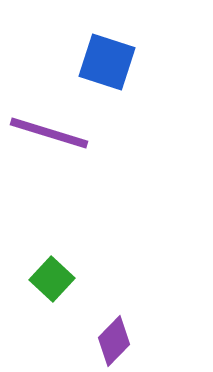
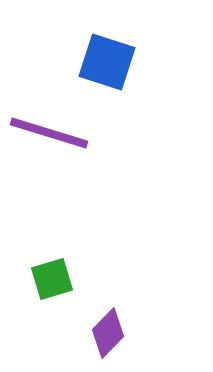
green square: rotated 30 degrees clockwise
purple diamond: moved 6 px left, 8 px up
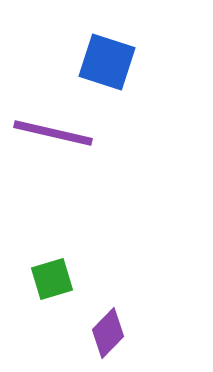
purple line: moved 4 px right; rotated 4 degrees counterclockwise
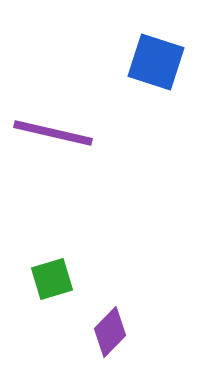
blue square: moved 49 px right
purple diamond: moved 2 px right, 1 px up
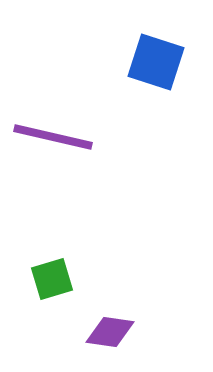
purple line: moved 4 px down
purple diamond: rotated 54 degrees clockwise
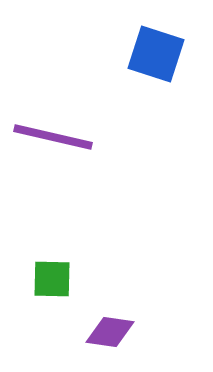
blue square: moved 8 px up
green square: rotated 18 degrees clockwise
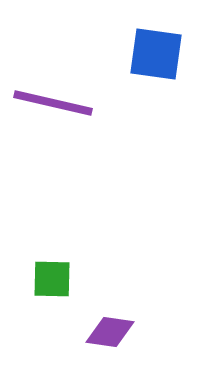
blue square: rotated 10 degrees counterclockwise
purple line: moved 34 px up
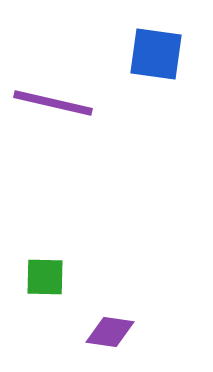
green square: moved 7 px left, 2 px up
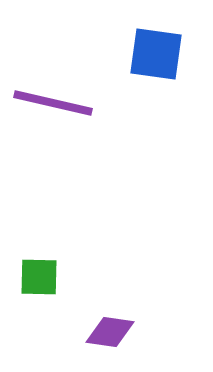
green square: moved 6 px left
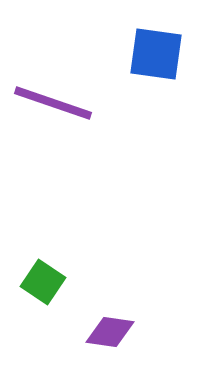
purple line: rotated 6 degrees clockwise
green square: moved 4 px right, 5 px down; rotated 33 degrees clockwise
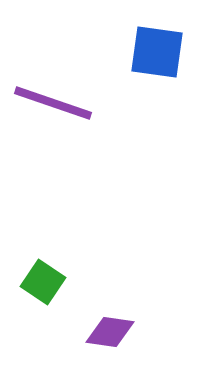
blue square: moved 1 px right, 2 px up
